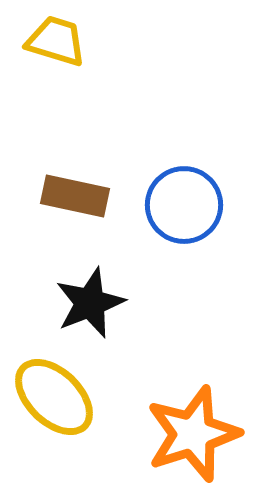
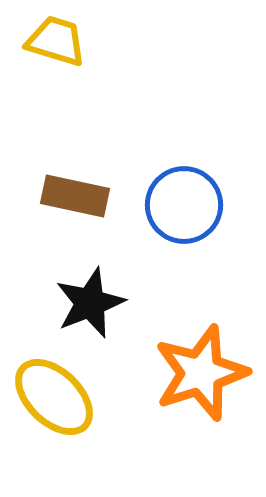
orange star: moved 8 px right, 61 px up
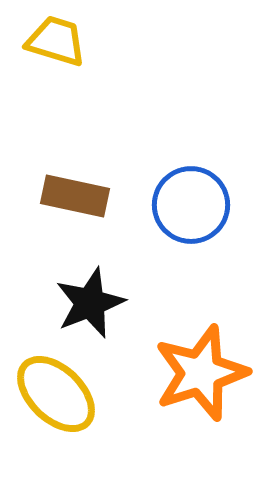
blue circle: moved 7 px right
yellow ellipse: moved 2 px right, 3 px up
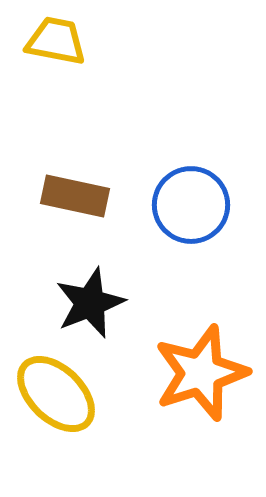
yellow trapezoid: rotated 6 degrees counterclockwise
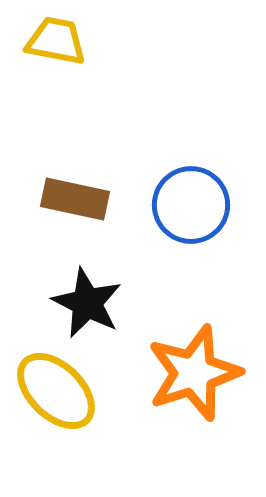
brown rectangle: moved 3 px down
black star: moved 3 px left; rotated 24 degrees counterclockwise
orange star: moved 7 px left
yellow ellipse: moved 3 px up
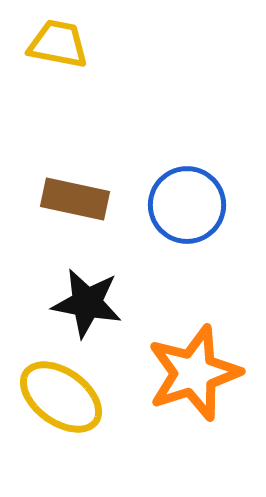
yellow trapezoid: moved 2 px right, 3 px down
blue circle: moved 4 px left
black star: rotated 16 degrees counterclockwise
yellow ellipse: moved 5 px right, 6 px down; rotated 8 degrees counterclockwise
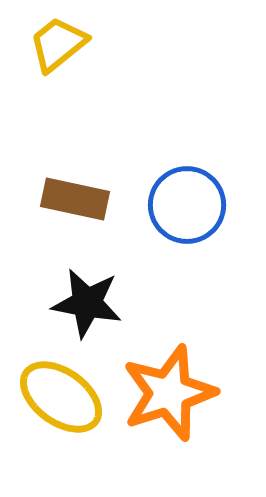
yellow trapezoid: rotated 50 degrees counterclockwise
orange star: moved 25 px left, 20 px down
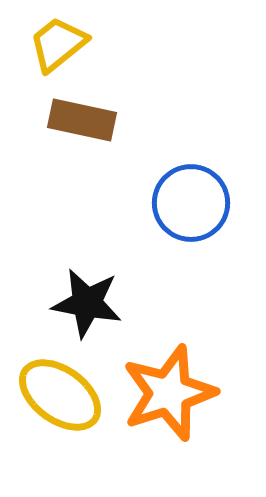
brown rectangle: moved 7 px right, 79 px up
blue circle: moved 4 px right, 2 px up
yellow ellipse: moved 1 px left, 2 px up
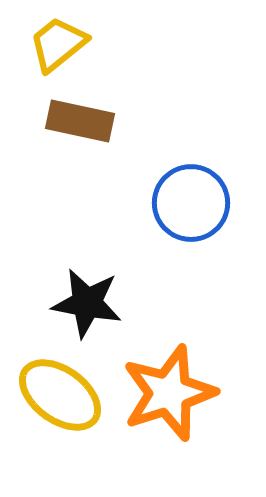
brown rectangle: moved 2 px left, 1 px down
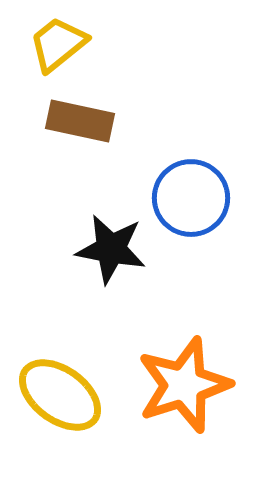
blue circle: moved 5 px up
black star: moved 24 px right, 54 px up
orange star: moved 15 px right, 8 px up
